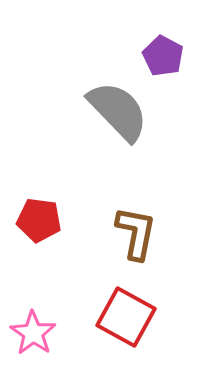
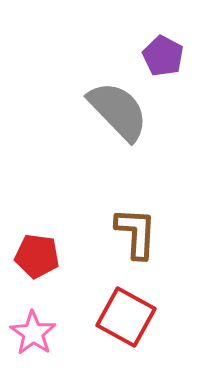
red pentagon: moved 2 px left, 36 px down
brown L-shape: rotated 8 degrees counterclockwise
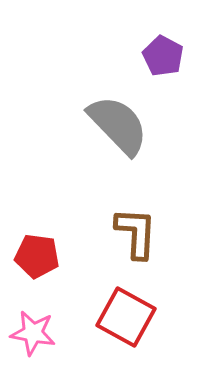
gray semicircle: moved 14 px down
pink star: rotated 24 degrees counterclockwise
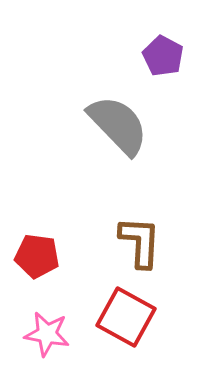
brown L-shape: moved 4 px right, 9 px down
pink star: moved 14 px right, 1 px down
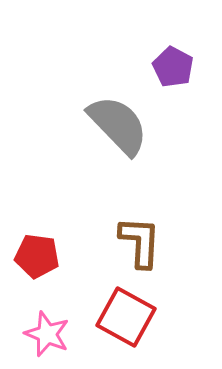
purple pentagon: moved 10 px right, 11 px down
pink star: rotated 12 degrees clockwise
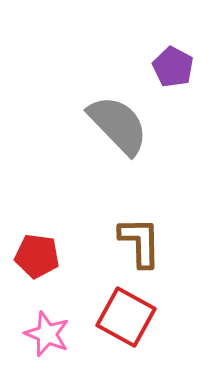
brown L-shape: rotated 4 degrees counterclockwise
